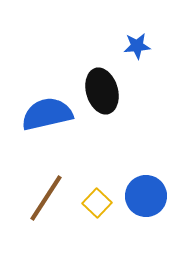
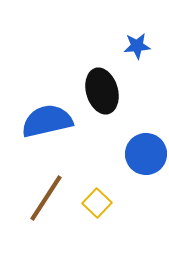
blue semicircle: moved 7 px down
blue circle: moved 42 px up
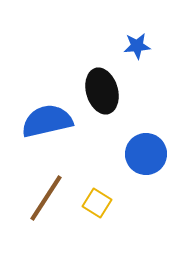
yellow square: rotated 12 degrees counterclockwise
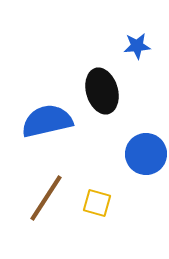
yellow square: rotated 16 degrees counterclockwise
